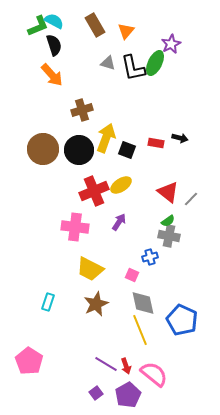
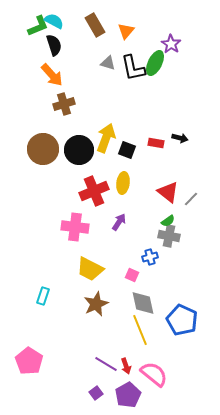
purple star: rotated 12 degrees counterclockwise
brown cross: moved 18 px left, 6 px up
yellow ellipse: moved 2 px right, 2 px up; rotated 50 degrees counterclockwise
cyan rectangle: moved 5 px left, 6 px up
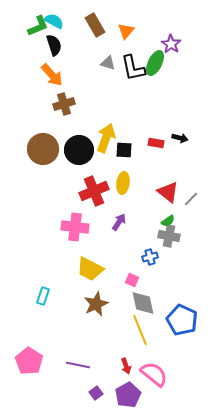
black square: moved 3 px left; rotated 18 degrees counterclockwise
pink square: moved 5 px down
purple line: moved 28 px left, 1 px down; rotated 20 degrees counterclockwise
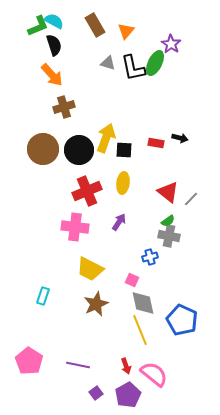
brown cross: moved 3 px down
red cross: moved 7 px left
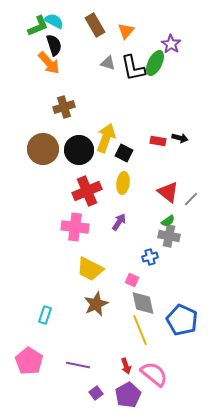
orange arrow: moved 3 px left, 12 px up
red rectangle: moved 2 px right, 2 px up
black square: moved 3 px down; rotated 24 degrees clockwise
cyan rectangle: moved 2 px right, 19 px down
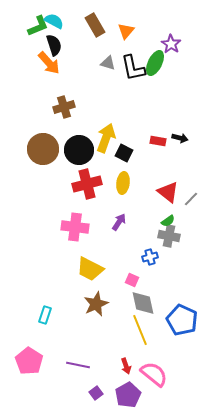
red cross: moved 7 px up; rotated 8 degrees clockwise
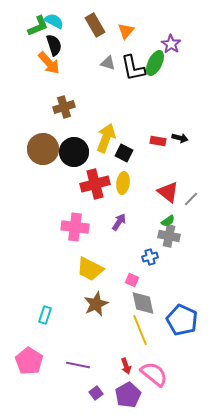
black circle: moved 5 px left, 2 px down
red cross: moved 8 px right
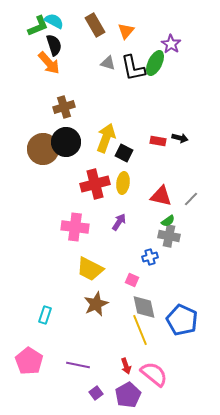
black circle: moved 8 px left, 10 px up
red triangle: moved 7 px left, 4 px down; rotated 25 degrees counterclockwise
gray diamond: moved 1 px right, 4 px down
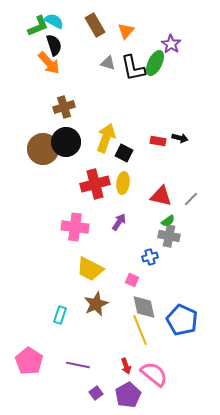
cyan rectangle: moved 15 px right
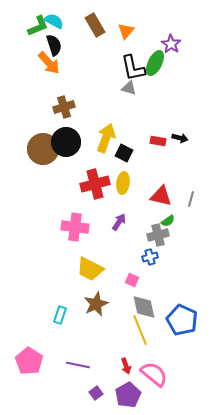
gray triangle: moved 21 px right, 25 px down
gray line: rotated 28 degrees counterclockwise
gray cross: moved 11 px left, 1 px up; rotated 25 degrees counterclockwise
